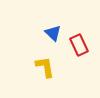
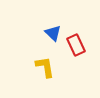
red rectangle: moved 3 px left
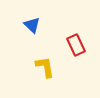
blue triangle: moved 21 px left, 8 px up
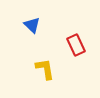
yellow L-shape: moved 2 px down
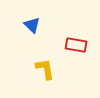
red rectangle: rotated 55 degrees counterclockwise
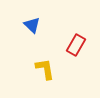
red rectangle: rotated 70 degrees counterclockwise
